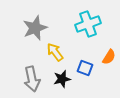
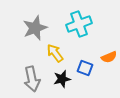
cyan cross: moved 9 px left
yellow arrow: moved 1 px down
orange semicircle: rotated 35 degrees clockwise
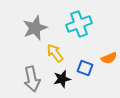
orange semicircle: moved 1 px down
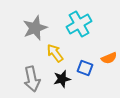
cyan cross: rotated 10 degrees counterclockwise
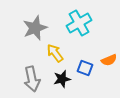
cyan cross: moved 1 px up
orange semicircle: moved 2 px down
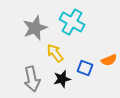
cyan cross: moved 7 px left, 1 px up; rotated 30 degrees counterclockwise
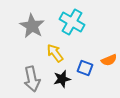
gray star: moved 3 px left, 2 px up; rotated 20 degrees counterclockwise
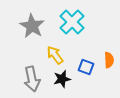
cyan cross: rotated 15 degrees clockwise
yellow arrow: moved 2 px down
orange semicircle: rotated 70 degrees counterclockwise
blue square: moved 1 px right, 1 px up
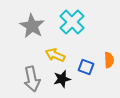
yellow arrow: rotated 30 degrees counterclockwise
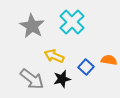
yellow arrow: moved 1 px left, 1 px down
orange semicircle: rotated 77 degrees counterclockwise
blue square: rotated 21 degrees clockwise
gray arrow: rotated 40 degrees counterclockwise
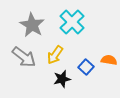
gray star: moved 1 px up
yellow arrow: moved 1 px right, 1 px up; rotated 78 degrees counterclockwise
gray arrow: moved 8 px left, 22 px up
